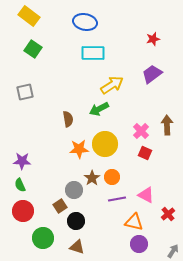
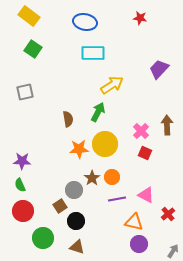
red star: moved 13 px left, 21 px up; rotated 24 degrees clockwise
purple trapezoid: moved 7 px right, 5 px up; rotated 10 degrees counterclockwise
green arrow: moved 1 px left, 3 px down; rotated 144 degrees clockwise
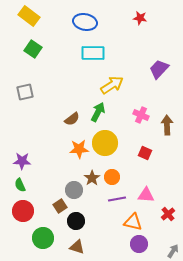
brown semicircle: moved 4 px right; rotated 63 degrees clockwise
pink cross: moved 16 px up; rotated 21 degrees counterclockwise
yellow circle: moved 1 px up
pink triangle: rotated 24 degrees counterclockwise
orange triangle: moved 1 px left
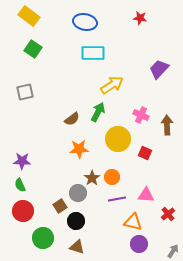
yellow circle: moved 13 px right, 4 px up
gray circle: moved 4 px right, 3 px down
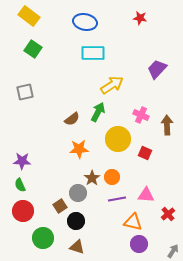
purple trapezoid: moved 2 px left
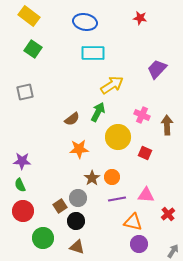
pink cross: moved 1 px right
yellow circle: moved 2 px up
gray circle: moved 5 px down
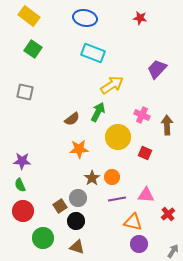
blue ellipse: moved 4 px up
cyan rectangle: rotated 20 degrees clockwise
gray square: rotated 24 degrees clockwise
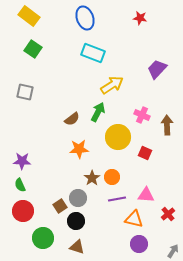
blue ellipse: rotated 60 degrees clockwise
orange triangle: moved 1 px right, 3 px up
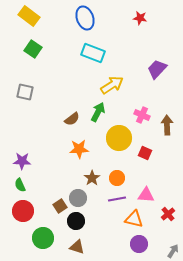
yellow circle: moved 1 px right, 1 px down
orange circle: moved 5 px right, 1 px down
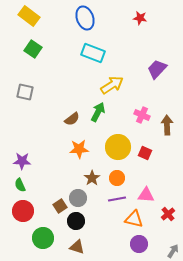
yellow circle: moved 1 px left, 9 px down
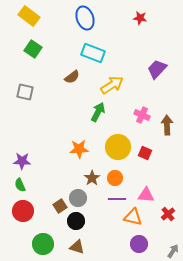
brown semicircle: moved 42 px up
orange circle: moved 2 px left
purple line: rotated 12 degrees clockwise
orange triangle: moved 1 px left, 2 px up
green circle: moved 6 px down
